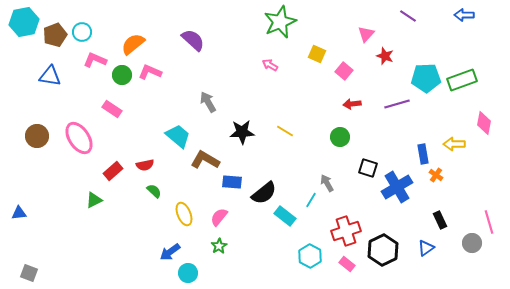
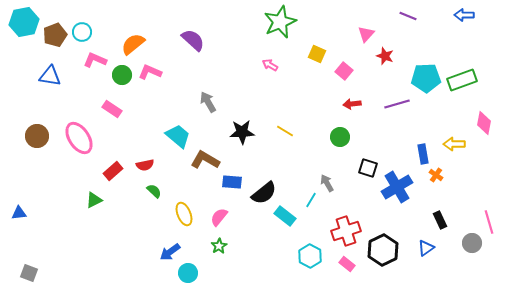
purple line at (408, 16): rotated 12 degrees counterclockwise
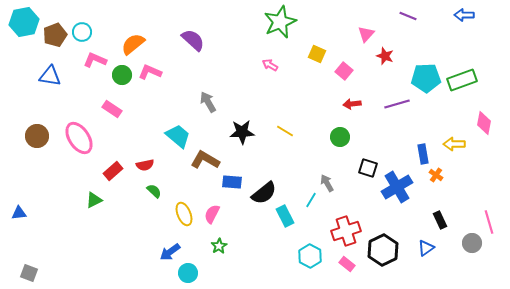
cyan rectangle at (285, 216): rotated 25 degrees clockwise
pink semicircle at (219, 217): moved 7 px left, 3 px up; rotated 12 degrees counterclockwise
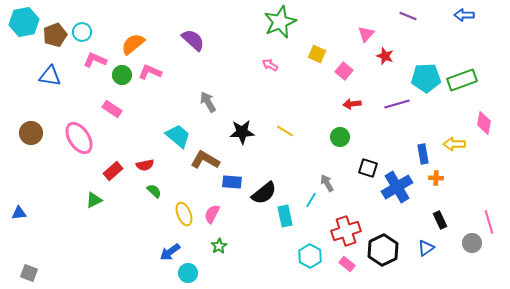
brown circle at (37, 136): moved 6 px left, 3 px up
orange cross at (436, 175): moved 3 px down; rotated 32 degrees counterclockwise
cyan rectangle at (285, 216): rotated 15 degrees clockwise
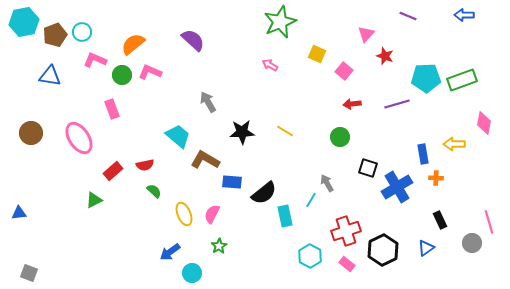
pink rectangle at (112, 109): rotated 36 degrees clockwise
cyan circle at (188, 273): moved 4 px right
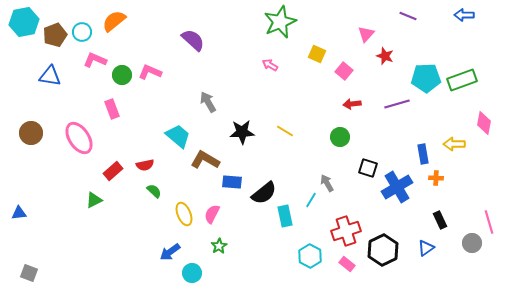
orange semicircle at (133, 44): moved 19 px left, 23 px up
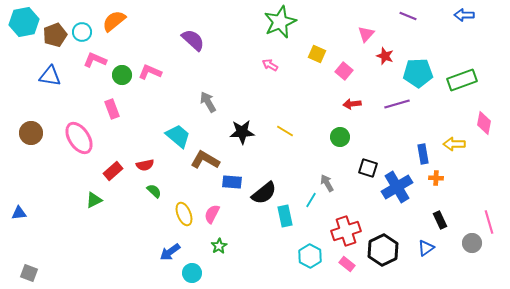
cyan pentagon at (426, 78): moved 8 px left, 5 px up
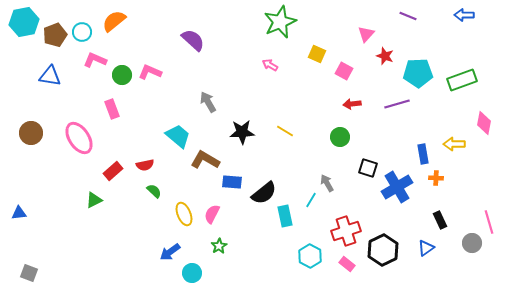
pink square at (344, 71): rotated 12 degrees counterclockwise
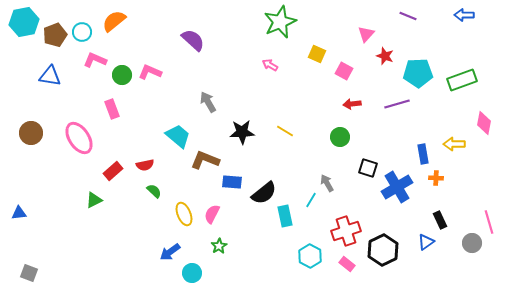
brown L-shape at (205, 160): rotated 8 degrees counterclockwise
blue triangle at (426, 248): moved 6 px up
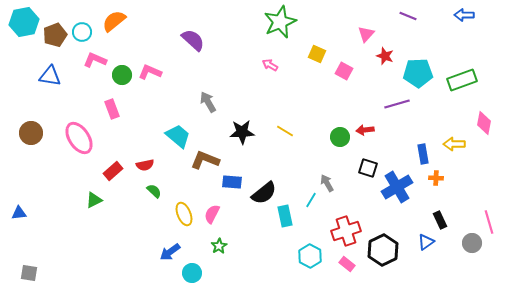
red arrow at (352, 104): moved 13 px right, 26 px down
gray square at (29, 273): rotated 12 degrees counterclockwise
